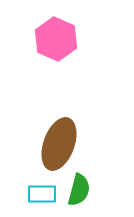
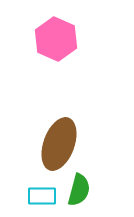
cyan rectangle: moved 2 px down
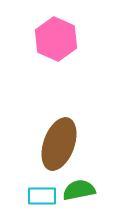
green semicircle: rotated 116 degrees counterclockwise
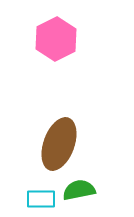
pink hexagon: rotated 9 degrees clockwise
cyan rectangle: moved 1 px left, 3 px down
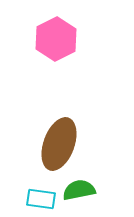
cyan rectangle: rotated 8 degrees clockwise
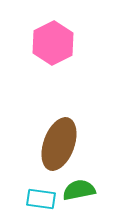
pink hexagon: moved 3 px left, 4 px down
